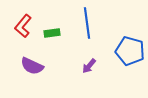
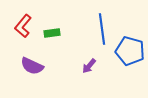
blue line: moved 15 px right, 6 px down
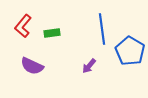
blue pentagon: rotated 16 degrees clockwise
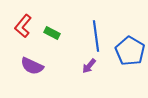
blue line: moved 6 px left, 7 px down
green rectangle: rotated 35 degrees clockwise
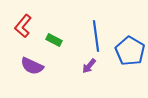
green rectangle: moved 2 px right, 7 px down
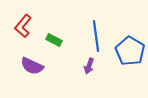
purple arrow: rotated 21 degrees counterclockwise
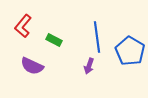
blue line: moved 1 px right, 1 px down
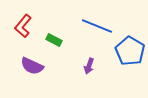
blue line: moved 11 px up; rotated 60 degrees counterclockwise
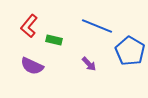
red L-shape: moved 6 px right
green rectangle: rotated 14 degrees counterclockwise
purple arrow: moved 2 px up; rotated 63 degrees counterclockwise
